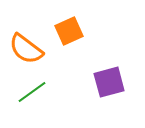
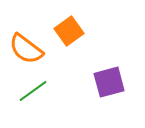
orange square: rotated 12 degrees counterclockwise
green line: moved 1 px right, 1 px up
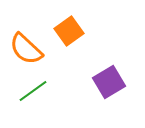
orange semicircle: rotated 6 degrees clockwise
purple square: rotated 16 degrees counterclockwise
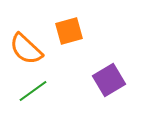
orange square: rotated 20 degrees clockwise
purple square: moved 2 px up
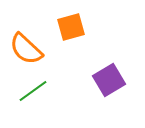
orange square: moved 2 px right, 4 px up
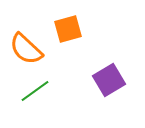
orange square: moved 3 px left, 2 px down
green line: moved 2 px right
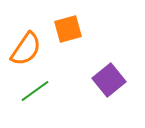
orange semicircle: rotated 99 degrees counterclockwise
purple square: rotated 8 degrees counterclockwise
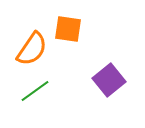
orange square: rotated 24 degrees clockwise
orange semicircle: moved 6 px right
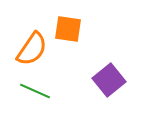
green line: rotated 60 degrees clockwise
